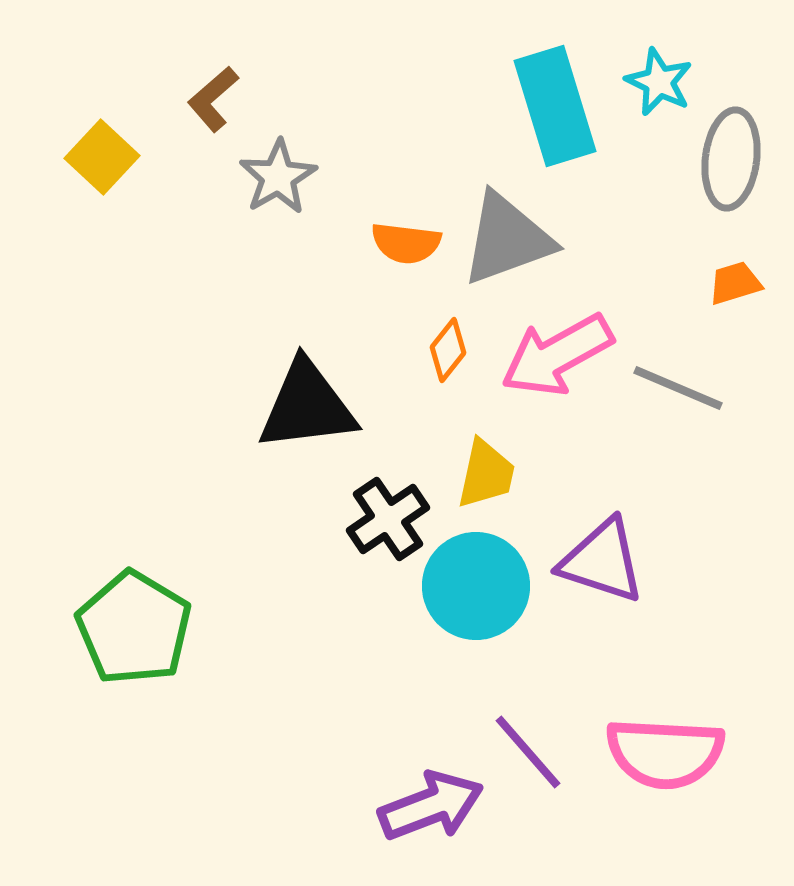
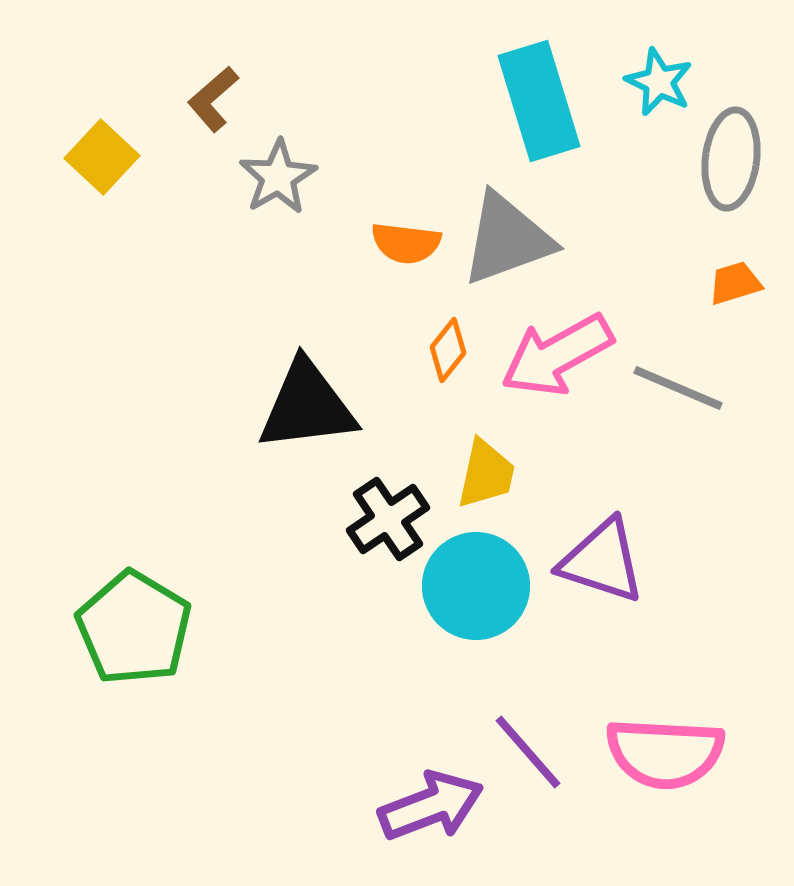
cyan rectangle: moved 16 px left, 5 px up
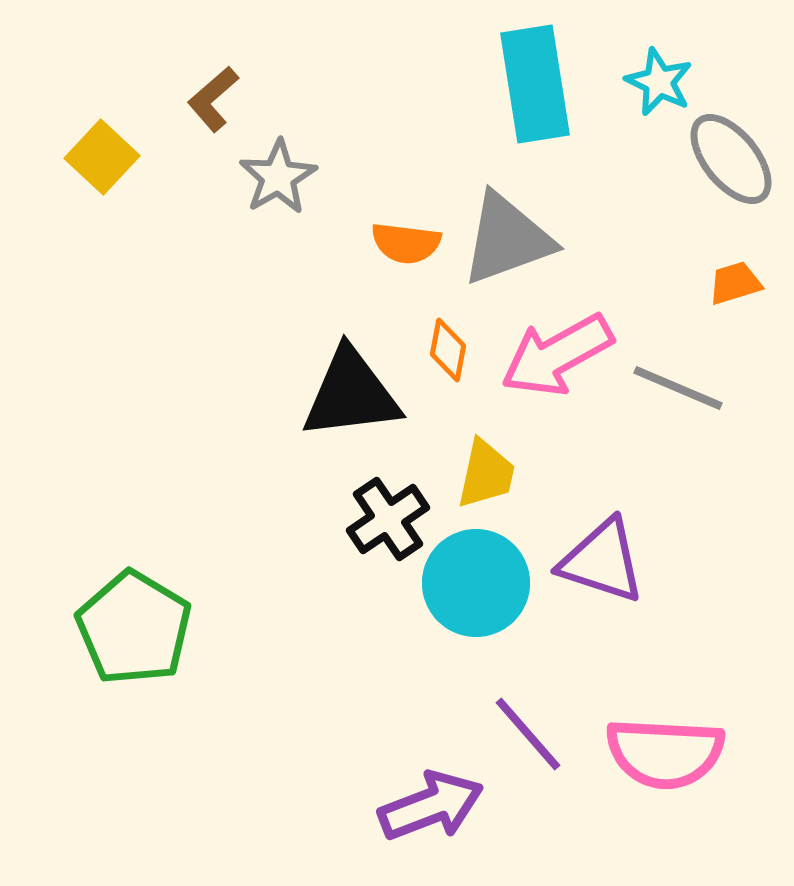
cyan rectangle: moved 4 px left, 17 px up; rotated 8 degrees clockwise
gray ellipse: rotated 46 degrees counterclockwise
orange diamond: rotated 28 degrees counterclockwise
black triangle: moved 44 px right, 12 px up
cyan circle: moved 3 px up
purple line: moved 18 px up
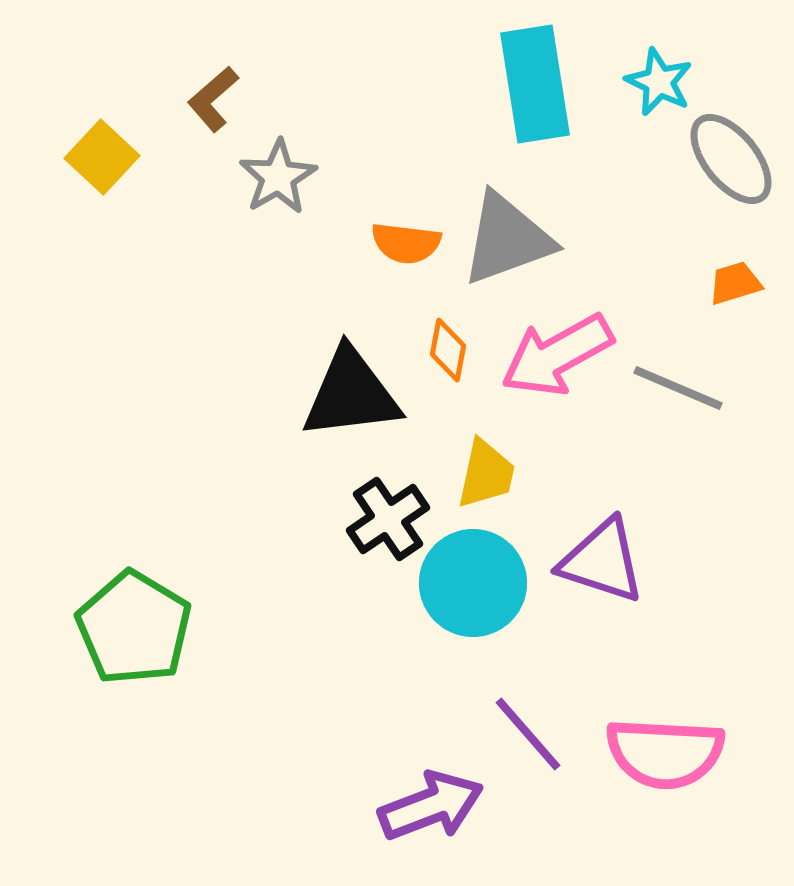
cyan circle: moved 3 px left
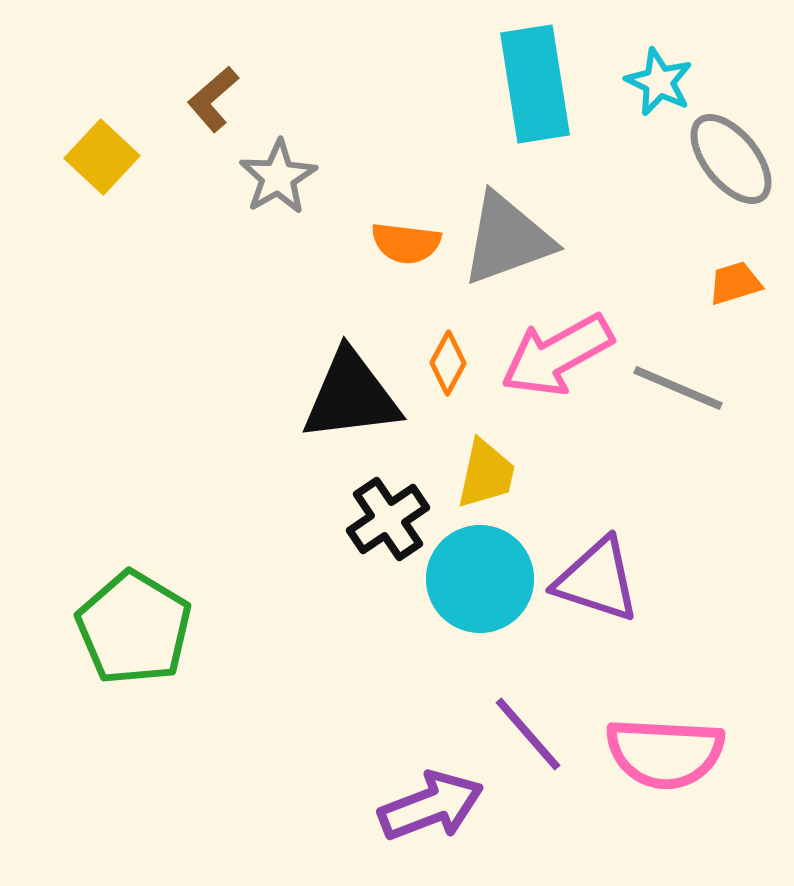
orange diamond: moved 13 px down; rotated 18 degrees clockwise
black triangle: moved 2 px down
purple triangle: moved 5 px left, 19 px down
cyan circle: moved 7 px right, 4 px up
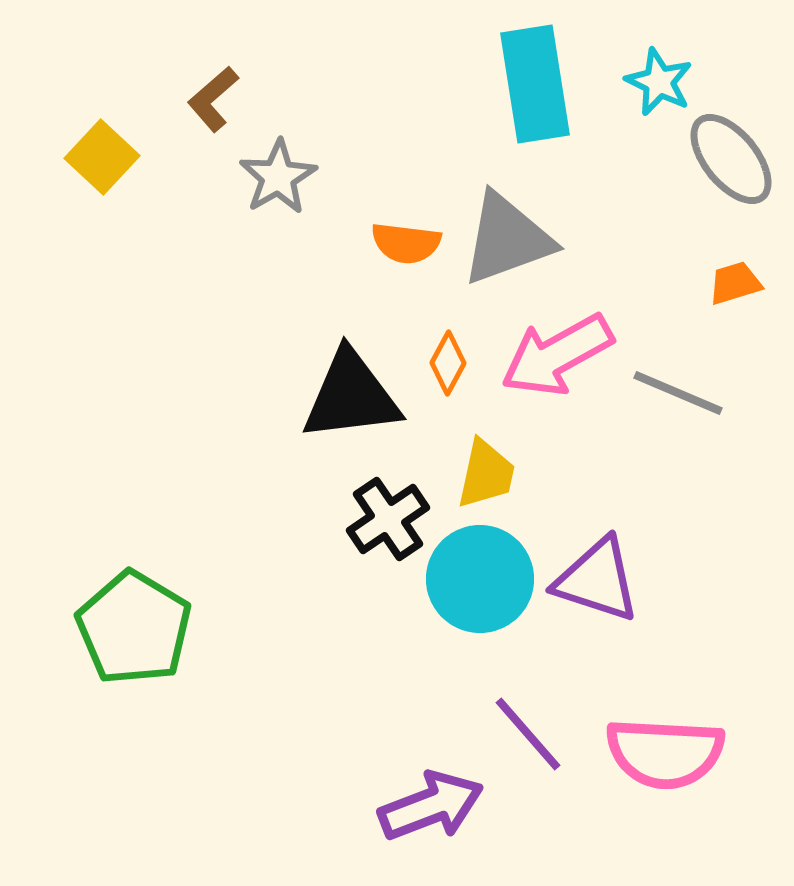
gray line: moved 5 px down
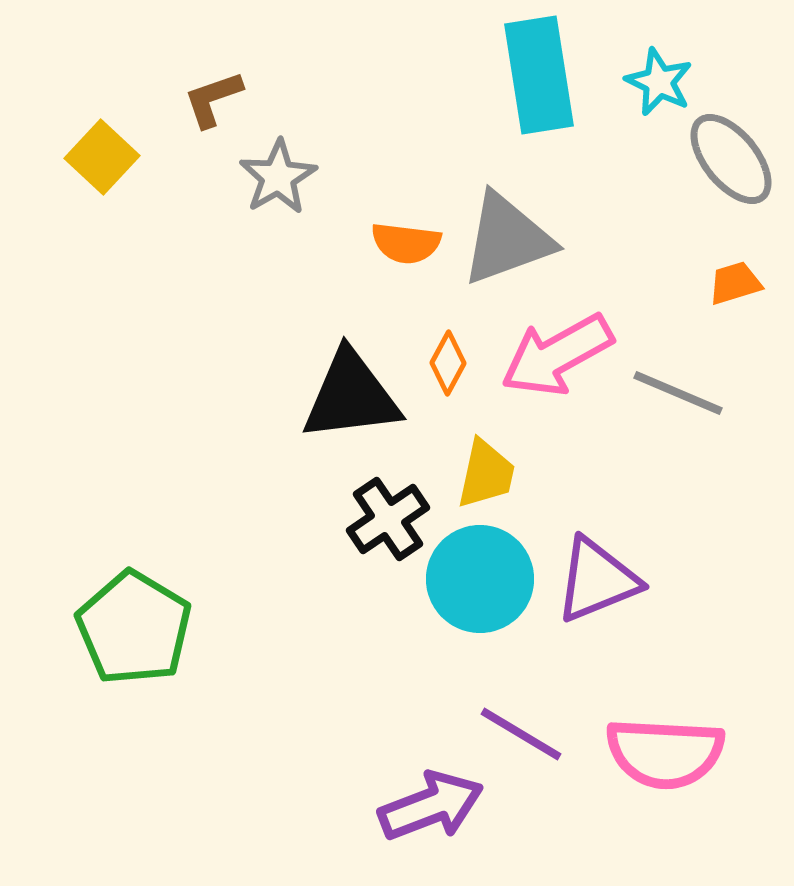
cyan rectangle: moved 4 px right, 9 px up
brown L-shape: rotated 22 degrees clockwise
purple triangle: rotated 40 degrees counterclockwise
purple line: moved 7 px left; rotated 18 degrees counterclockwise
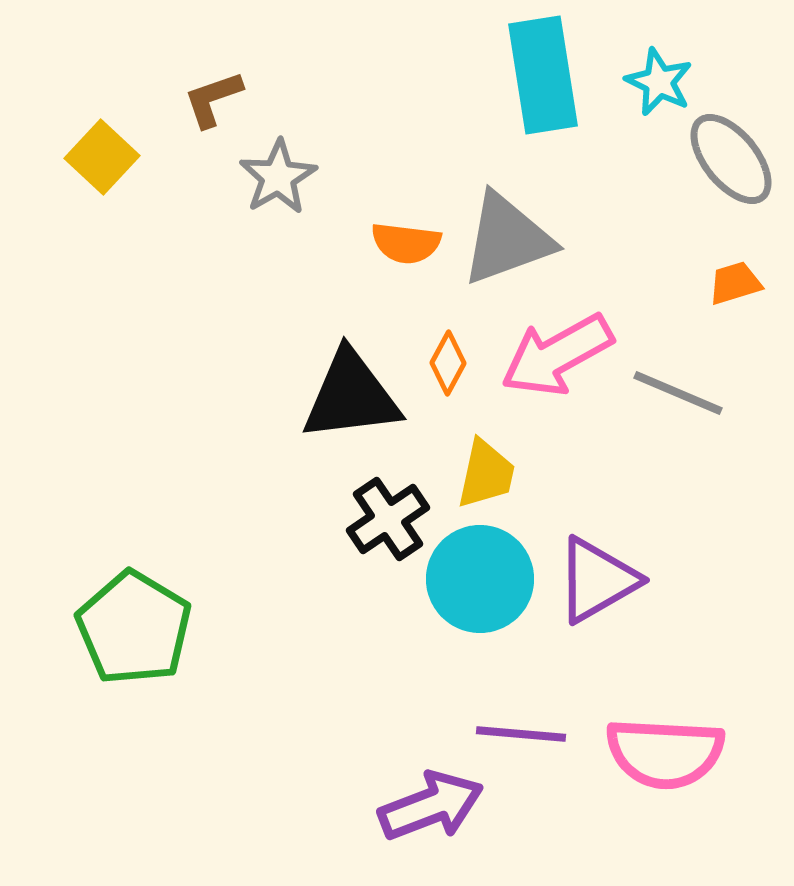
cyan rectangle: moved 4 px right
purple triangle: rotated 8 degrees counterclockwise
purple line: rotated 26 degrees counterclockwise
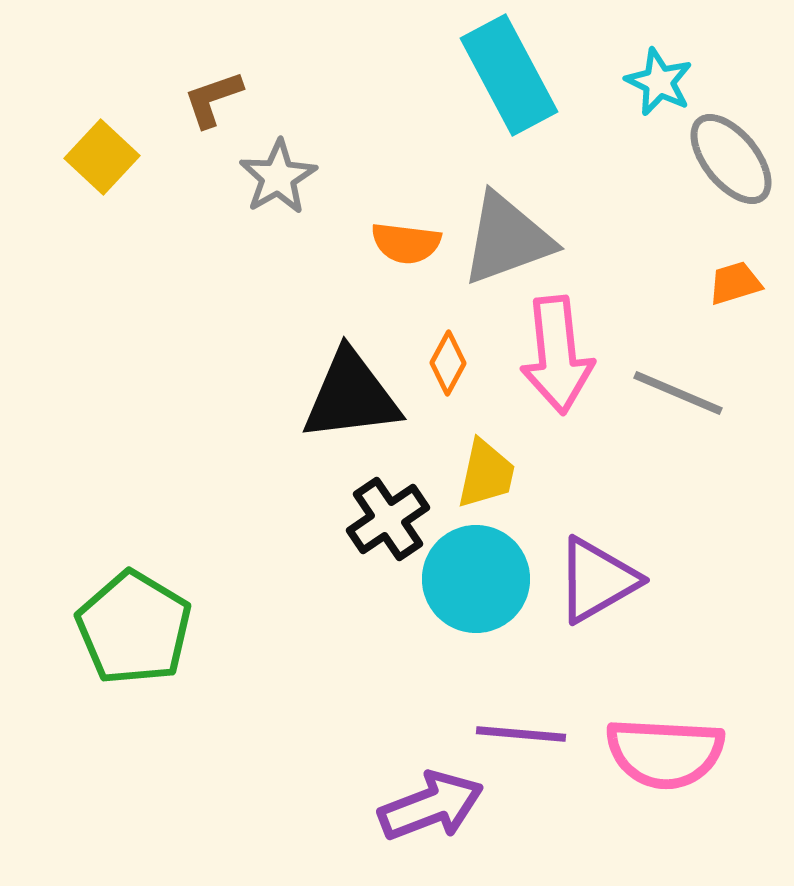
cyan rectangle: moved 34 px left; rotated 19 degrees counterclockwise
pink arrow: rotated 67 degrees counterclockwise
cyan circle: moved 4 px left
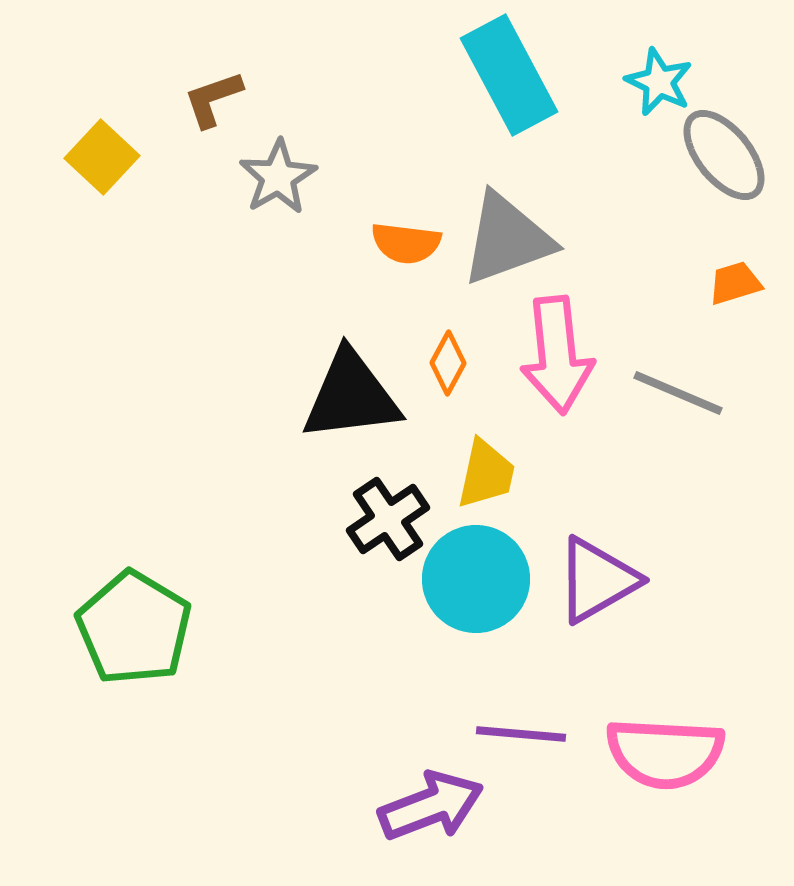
gray ellipse: moved 7 px left, 4 px up
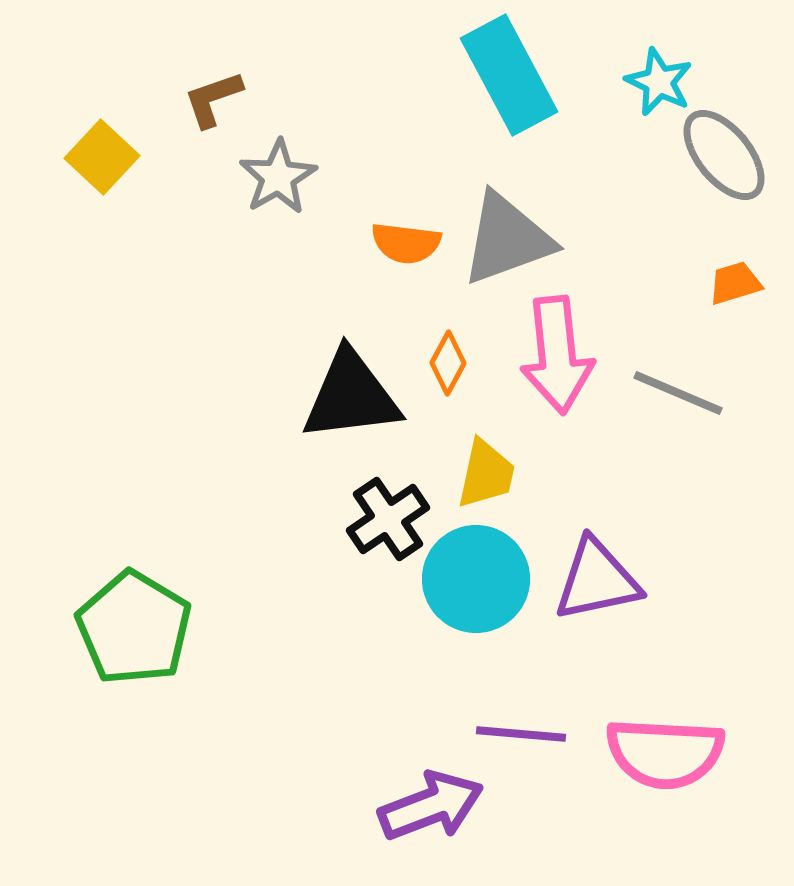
purple triangle: rotated 18 degrees clockwise
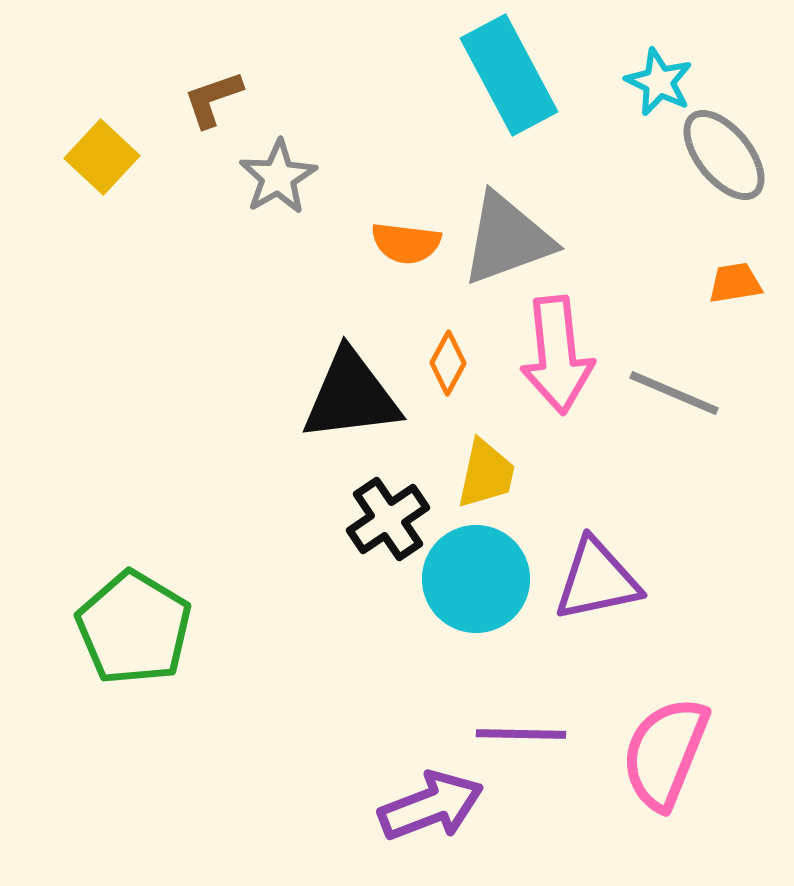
orange trapezoid: rotated 8 degrees clockwise
gray line: moved 4 px left
purple line: rotated 4 degrees counterclockwise
pink semicircle: rotated 109 degrees clockwise
